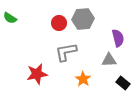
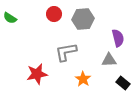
red circle: moved 5 px left, 9 px up
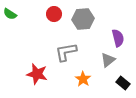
green semicircle: moved 4 px up
gray triangle: moved 1 px left; rotated 35 degrees counterclockwise
red star: rotated 25 degrees clockwise
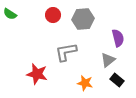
red circle: moved 1 px left, 1 px down
orange star: moved 2 px right, 4 px down; rotated 21 degrees counterclockwise
black rectangle: moved 6 px left, 3 px up
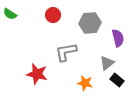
gray hexagon: moved 7 px right, 4 px down
gray triangle: moved 1 px left, 3 px down
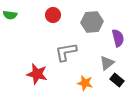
green semicircle: moved 1 px down; rotated 24 degrees counterclockwise
gray hexagon: moved 2 px right, 1 px up
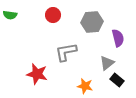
orange star: moved 3 px down
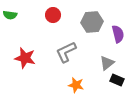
purple semicircle: moved 4 px up
gray L-shape: rotated 15 degrees counterclockwise
red star: moved 12 px left, 16 px up
black rectangle: rotated 16 degrees counterclockwise
orange star: moved 9 px left, 1 px up
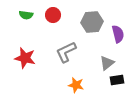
green semicircle: moved 16 px right
black rectangle: rotated 32 degrees counterclockwise
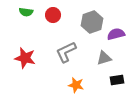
green semicircle: moved 3 px up
gray hexagon: rotated 15 degrees counterclockwise
purple semicircle: moved 2 px left; rotated 90 degrees counterclockwise
gray triangle: moved 3 px left, 5 px up; rotated 21 degrees clockwise
